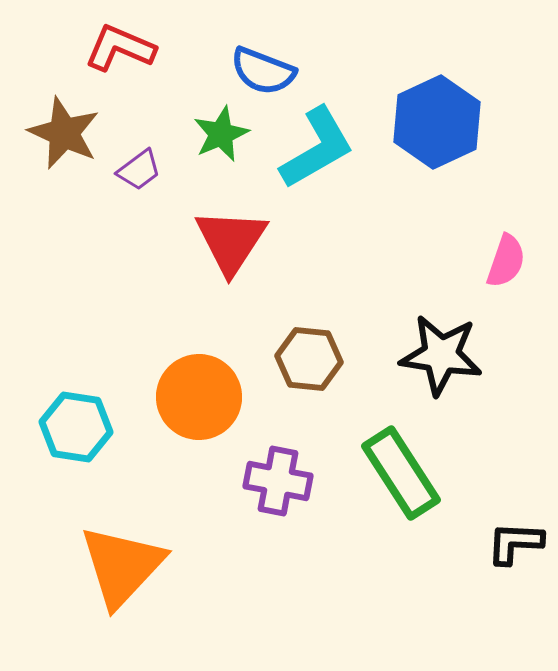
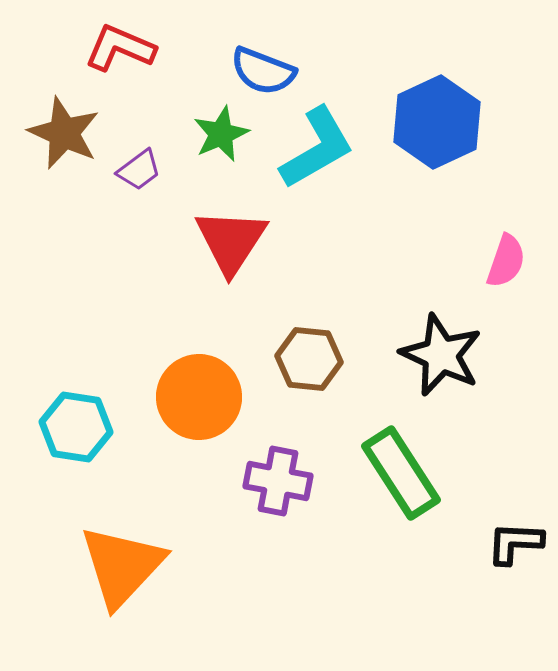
black star: rotated 16 degrees clockwise
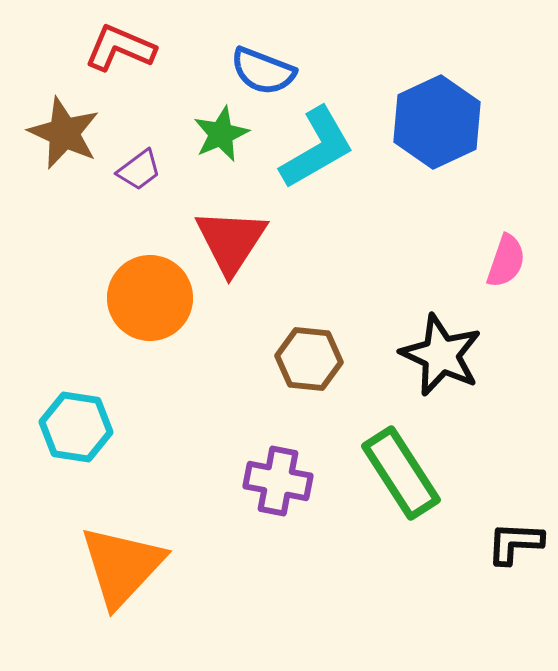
orange circle: moved 49 px left, 99 px up
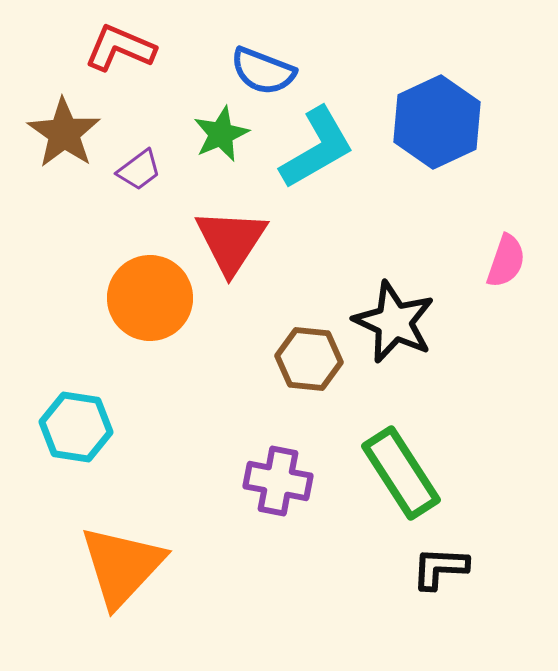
brown star: rotated 10 degrees clockwise
black star: moved 47 px left, 33 px up
black L-shape: moved 75 px left, 25 px down
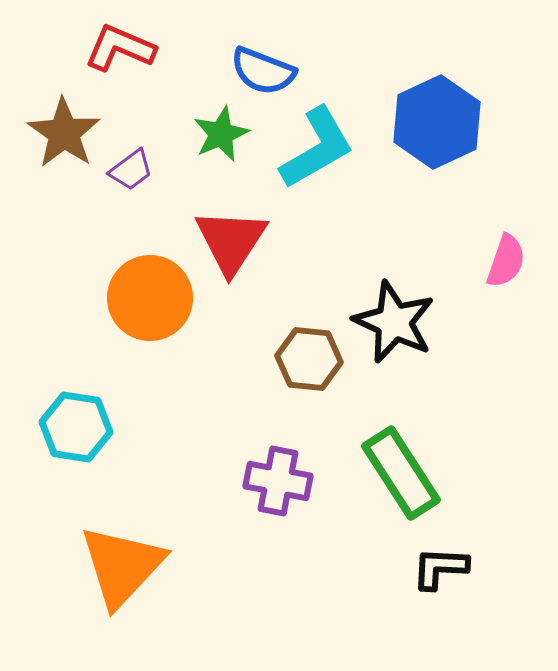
purple trapezoid: moved 8 px left
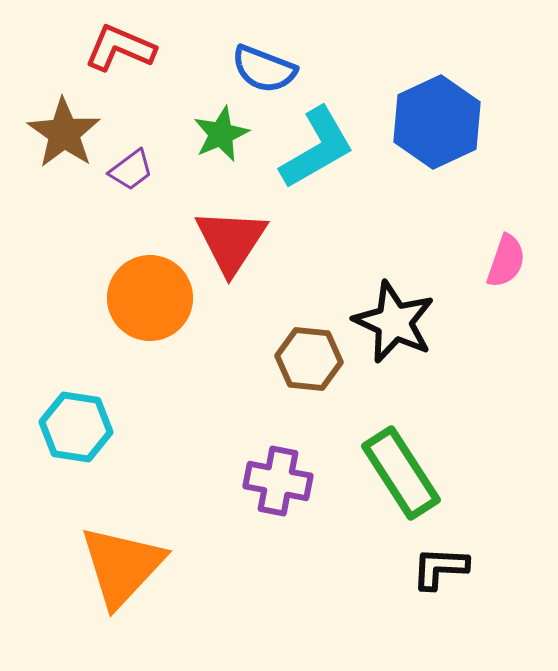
blue semicircle: moved 1 px right, 2 px up
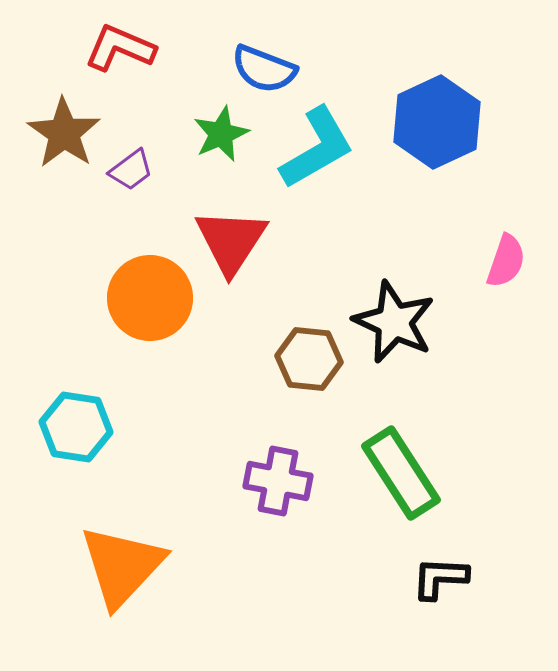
black L-shape: moved 10 px down
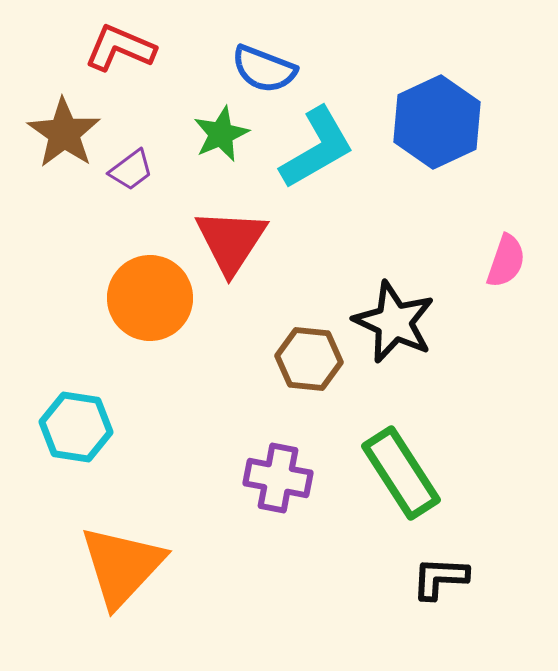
purple cross: moved 3 px up
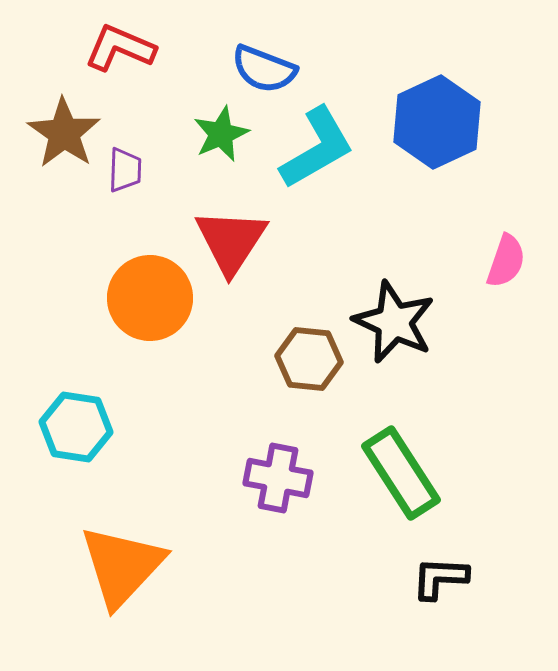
purple trapezoid: moved 6 px left; rotated 51 degrees counterclockwise
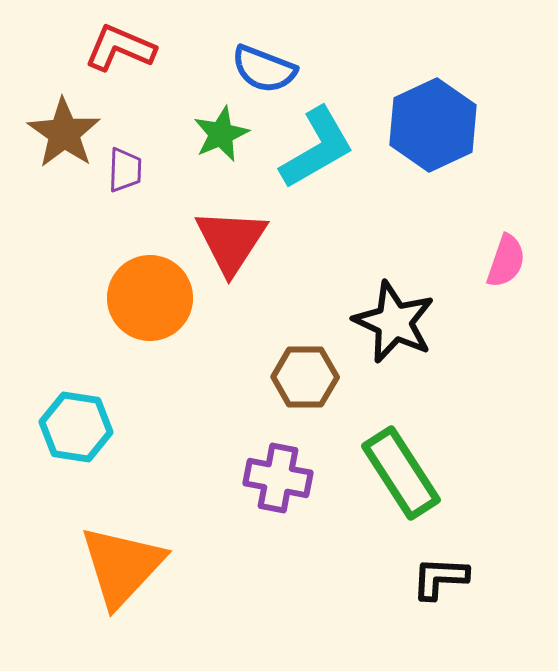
blue hexagon: moved 4 px left, 3 px down
brown hexagon: moved 4 px left, 18 px down; rotated 6 degrees counterclockwise
